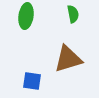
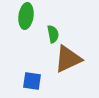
green semicircle: moved 20 px left, 20 px down
brown triangle: rotated 8 degrees counterclockwise
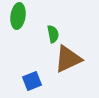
green ellipse: moved 8 px left
blue square: rotated 30 degrees counterclockwise
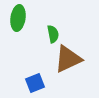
green ellipse: moved 2 px down
blue square: moved 3 px right, 2 px down
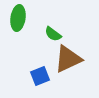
green semicircle: rotated 138 degrees clockwise
blue square: moved 5 px right, 7 px up
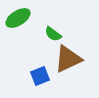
green ellipse: rotated 50 degrees clockwise
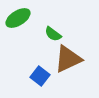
blue square: rotated 30 degrees counterclockwise
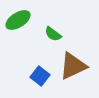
green ellipse: moved 2 px down
brown triangle: moved 5 px right, 7 px down
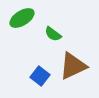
green ellipse: moved 4 px right, 2 px up
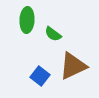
green ellipse: moved 5 px right, 2 px down; rotated 55 degrees counterclockwise
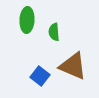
green semicircle: moved 1 px right, 2 px up; rotated 48 degrees clockwise
brown triangle: rotated 48 degrees clockwise
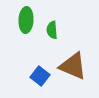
green ellipse: moved 1 px left
green semicircle: moved 2 px left, 2 px up
